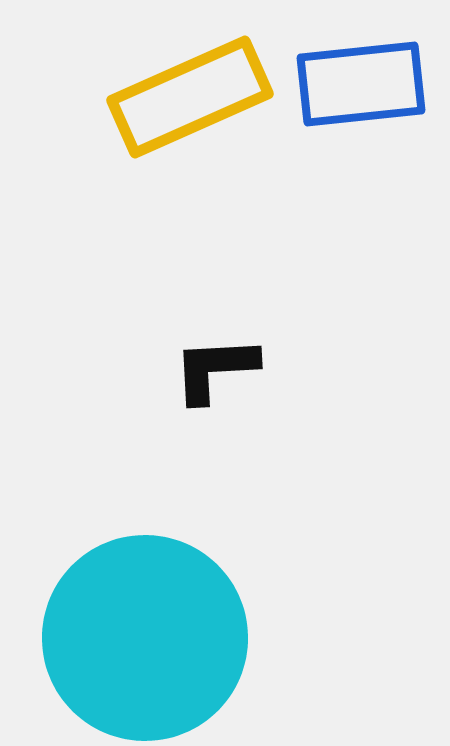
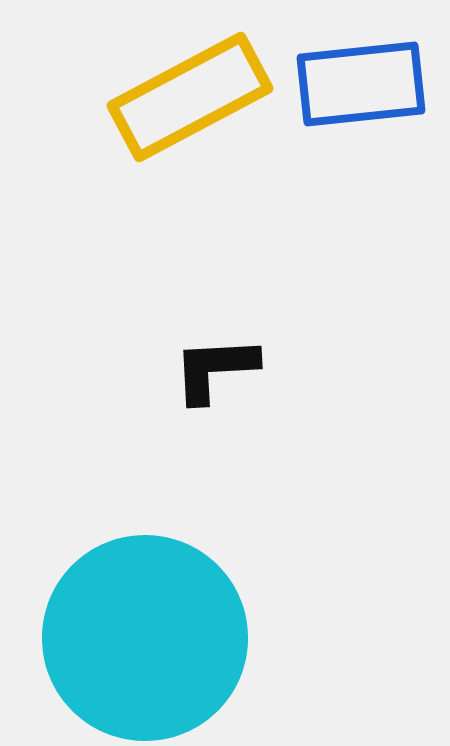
yellow rectangle: rotated 4 degrees counterclockwise
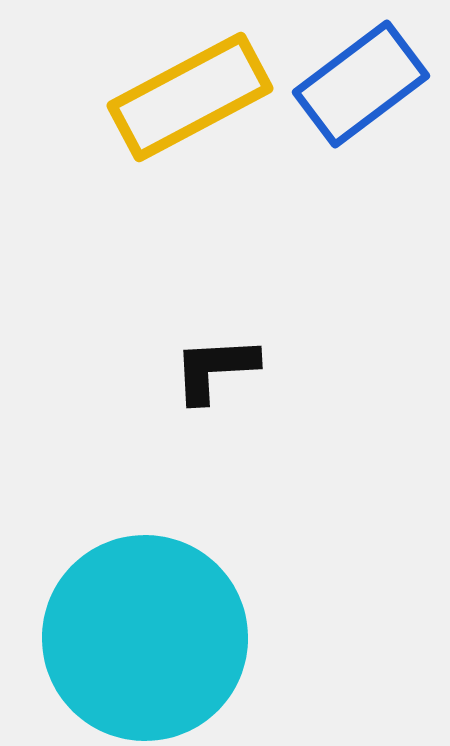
blue rectangle: rotated 31 degrees counterclockwise
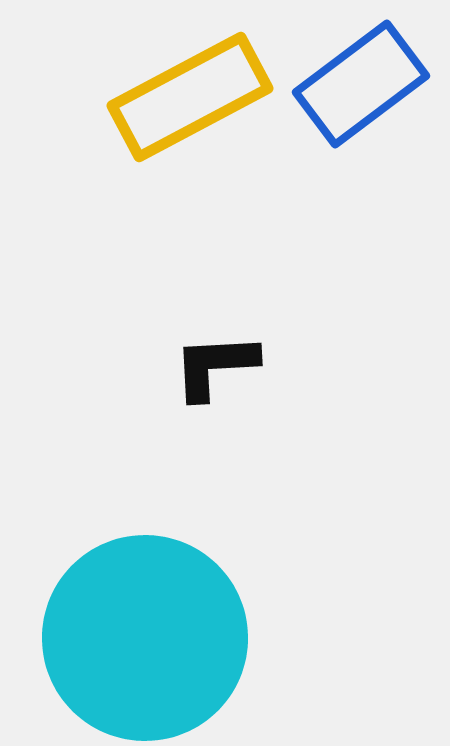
black L-shape: moved 3 px up
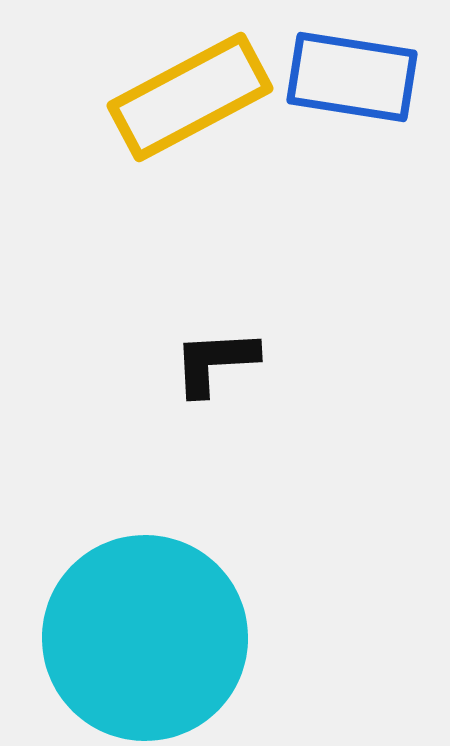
blue rectangle: moved 9 px left, 7 px up; rotated 46 degrees clockwise
black L-shape: moved 4 px up
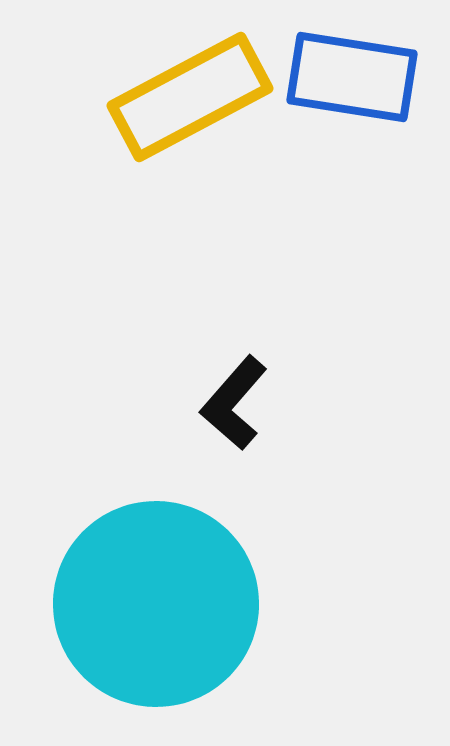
black L-shape: moved 19 px right, 41 px down; rotated 46 degrees counterclockwise
cyan circle: moved 11 px right, 34 px up
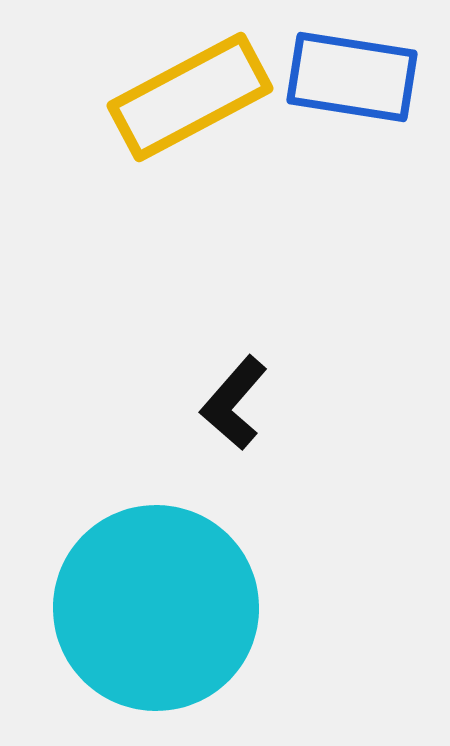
cyan circle: moved 4 px down
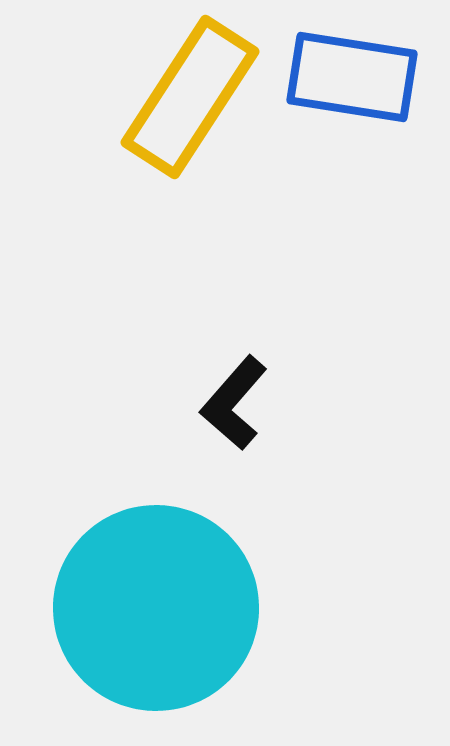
yellow rectangle: rotated 29 degrees counterclockwise
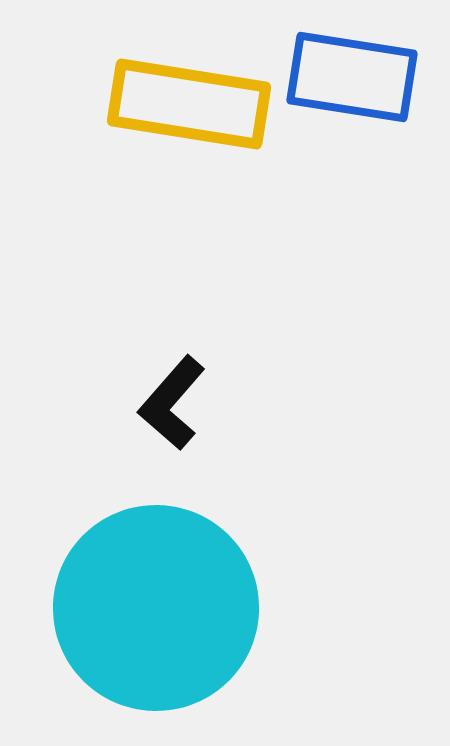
yellow rectangle: moved 1 px left, 7 px down; rotated 66 degrees clockwise
black L-shape: moved 62 px left
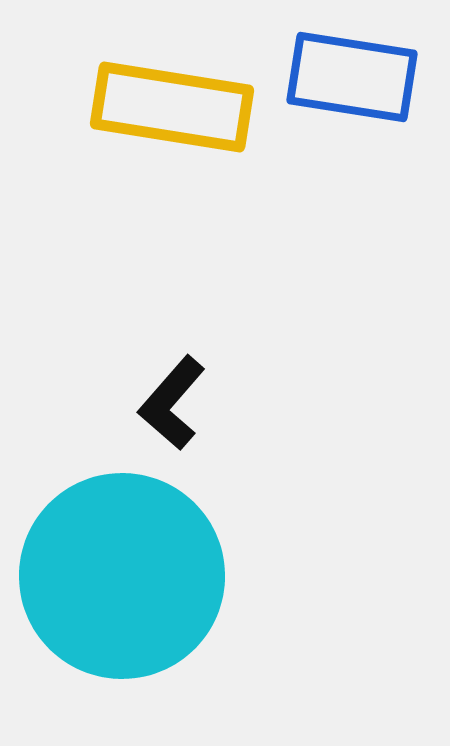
yellow rectangle: moved 17 px left, 3 px down
cyan circle: moved 34 px left, 32 px up
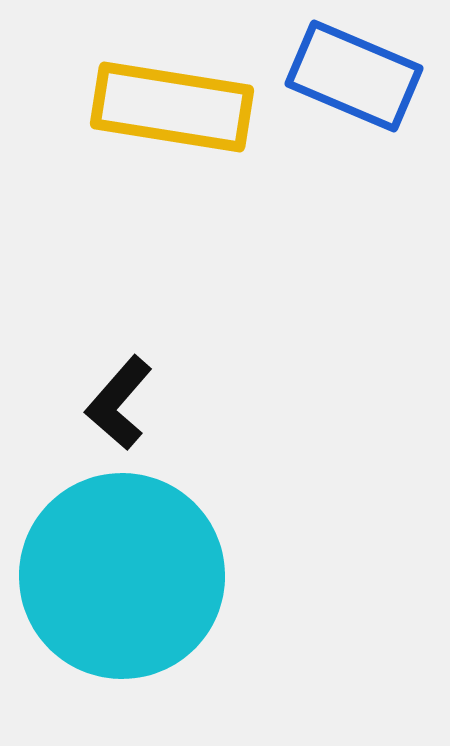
blue rectangle: moved 2 px right, 1 px up; rotated 14 degrees clockwise
black L-shape: moved 53 px left
